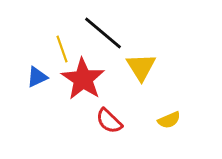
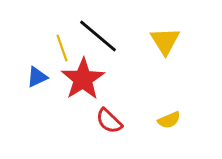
black line: moved 5 px left, 3 px down
yellow line: moved 1 px up
yellow triangle: moved 24 px right, 26 px up
red star: rotated 6 degrees clockwise
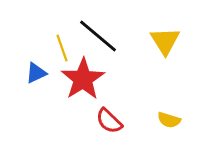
blue triangle: moved 1 px left, 4 px up
yellow semicircle: rotated 40 degrees clockwise
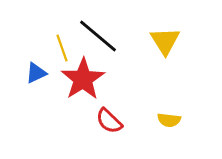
yellow semicircle: rotated 10 degrees counterclockwise
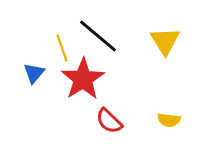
blue triangle: moved 2 px left; rotated 25 degrees counterclockwise
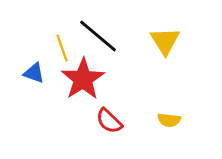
blue triangle: rotated 50 degrees counterclockwise
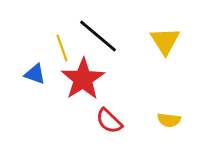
blue triangle: moved 1 px right, 1 px down
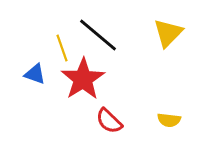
black line: moved 1 px up
yellow triangle: moved 3 px right, 8 px up; rotated 16 degrees clockwise
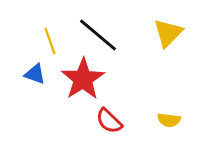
yellow line: moved 12 px left, 7 px up
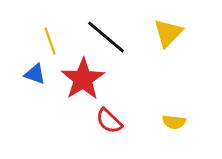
black line: moved 8 px right, 2 px down
yellow semicircle: moved 5 px right, 2 px down
